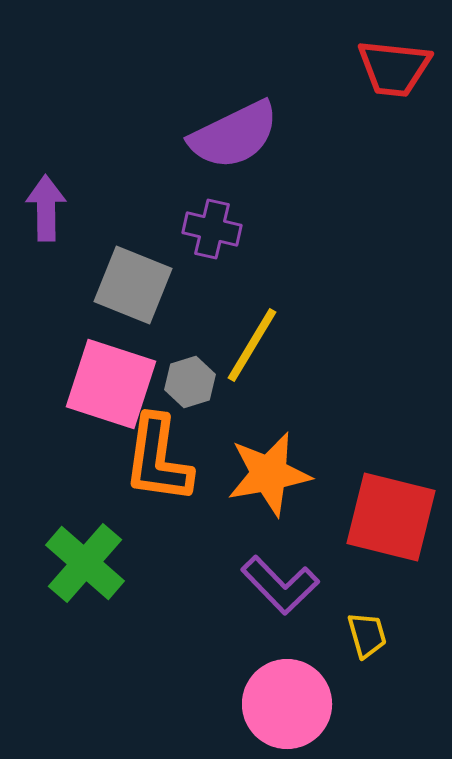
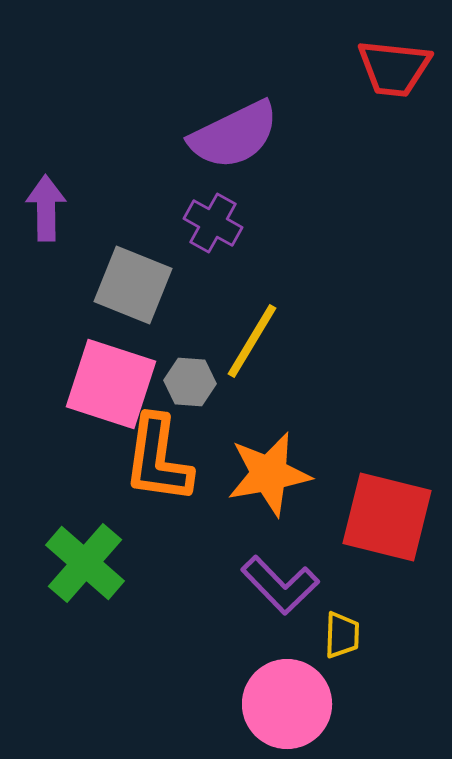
purple cross: moved 1 px right, 6 px up; rotated 16 degrees clockwise
yellow line: moved 4 px up
gray hexagon: rotated 21 degrees clockwise
red square: moved 4 px left
yellow trapezoid: moved 25 px left; rotated 18 degrees clockwise
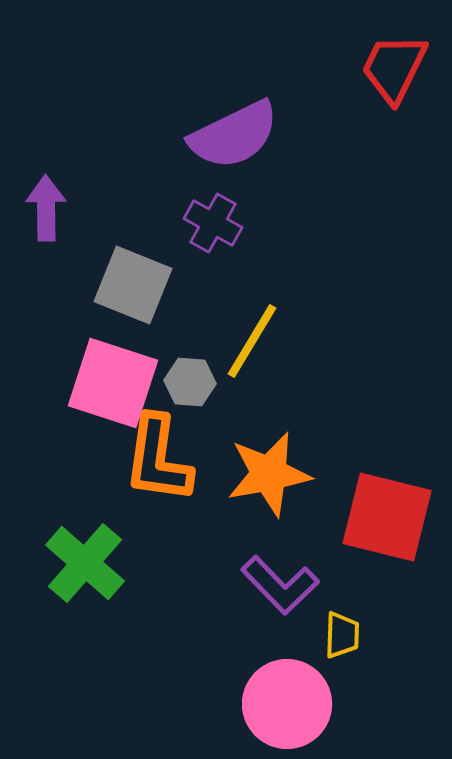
red trapezoid: rotated 110 degrees clockwise
pink square: moved 2 px right, 1 px up
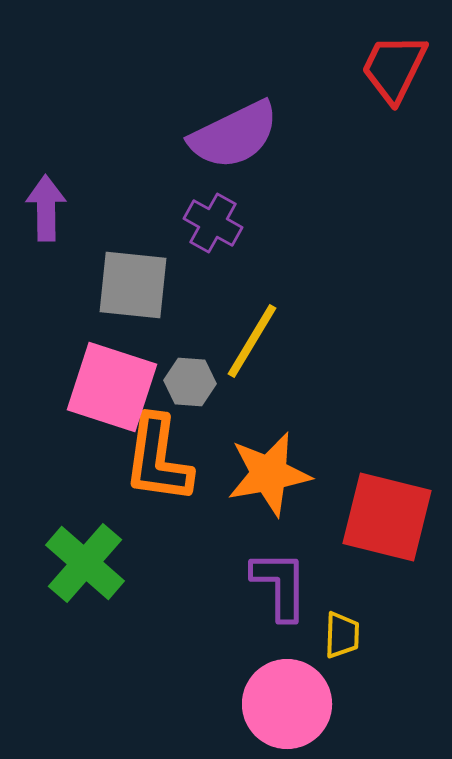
gray square: rotated 16 degrees counterclockwise
pink square: moved 1 px left, 4 px down
purple L-shape: rotated 136 degrees counterclockwise
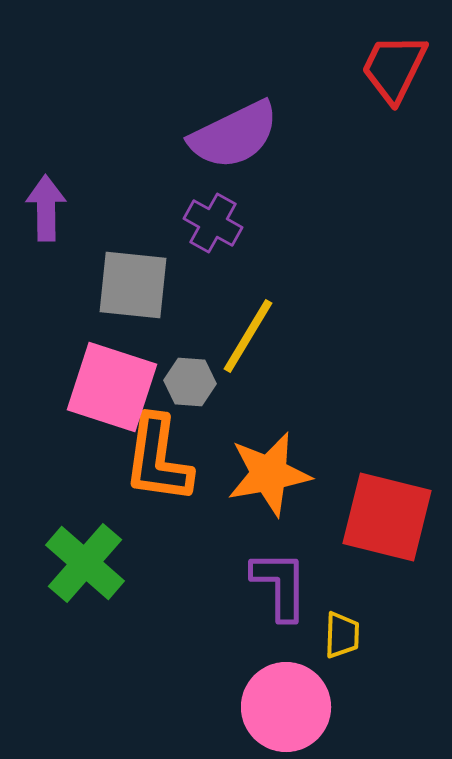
yellow line: moved 4 px left, 5 px up
pink circle: moved 1 px left, 3 px down
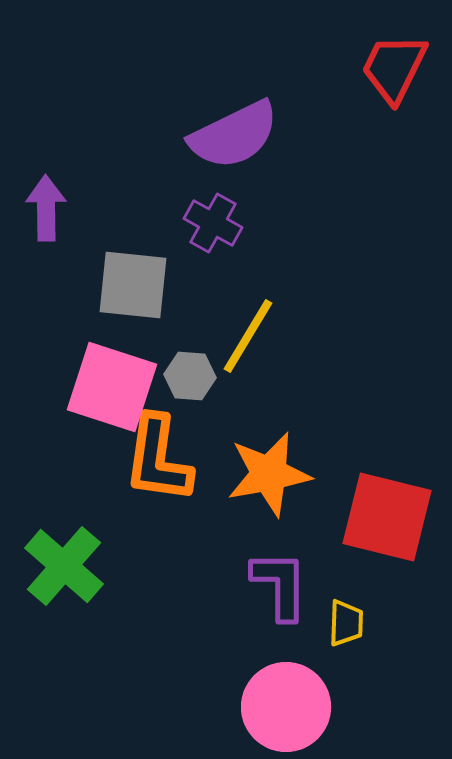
gray hexagon: moved 6 px up
green cross: moved 21 px left, 3 px down
yellow trapezoid: moved 4 px right, 12 px up
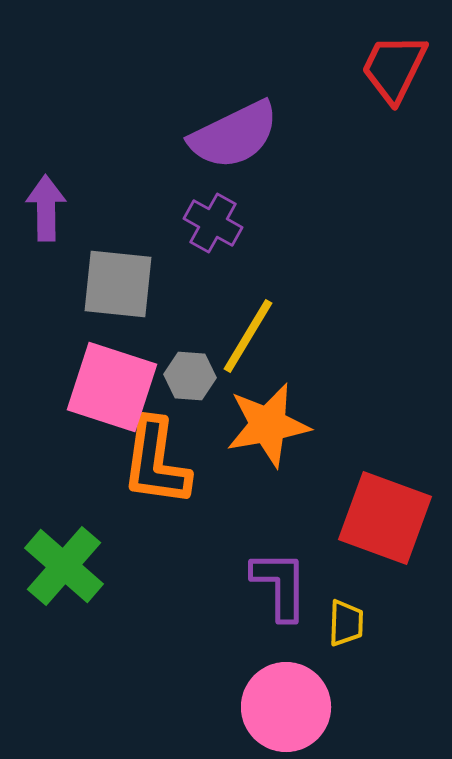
gray square: moved 15 px left, 1 px up
orange L-shape: moved 2 px left, 3 px down
orange star: moved 1 px left, 49 px up
red square: moved 2 px left, 1 px down; rotated 6 degrees clockwise
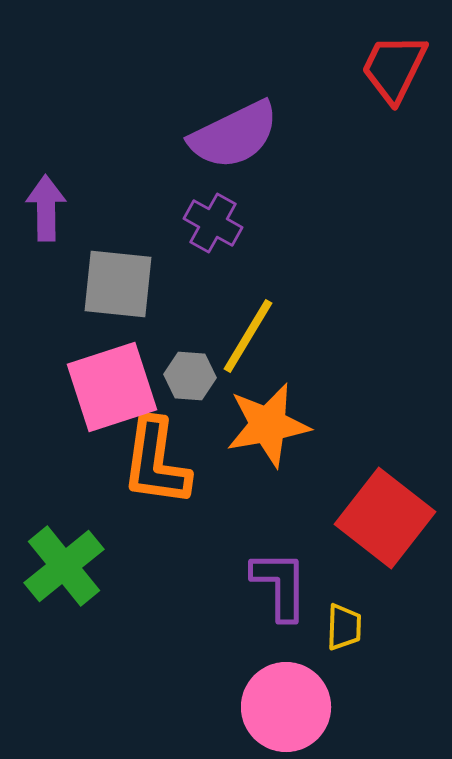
pink square: rotated 36 degrees counterclockwise
red square: rotated 18 degrees clockwise
green cross: rotated 10 degrees clockwise
yellow trapezoid: moved 2 px left, 4 px down
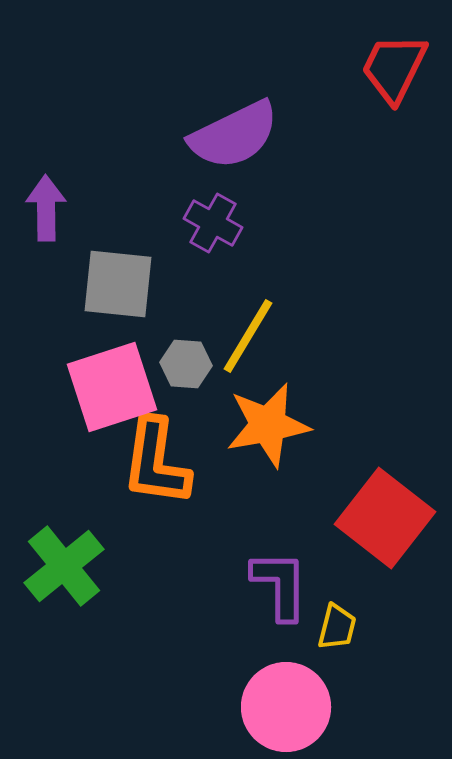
gray hexagon: moved 4 px left, 12 px up
yellow trapezoid: moved 7 px left; rotated 12 degrees clockwise
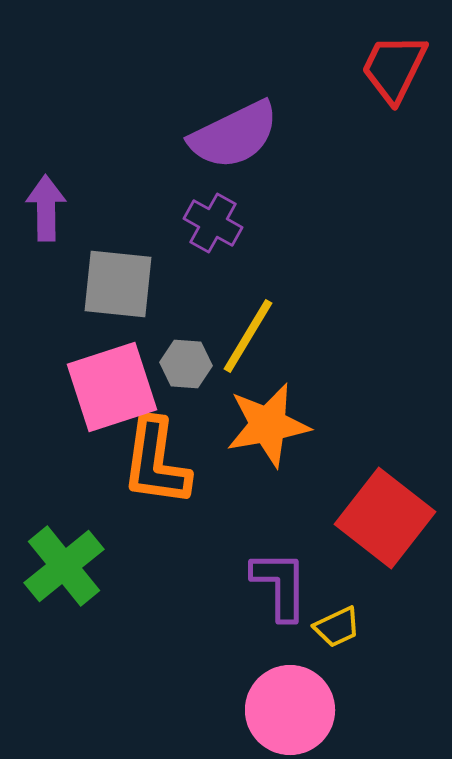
yellow trapezoid: rotated 51 degrees clockwise
pink circle: moved 4 px right, 3 px down
